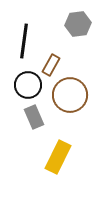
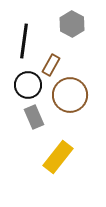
gray hexagon: moved 6 px left; rotated 25 degrees counterclockwise
yellow rectangle: rotated 12 degrees clockwise
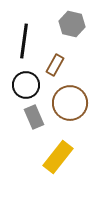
gray hexagon: rotated 15 degrees counterclockwise
brown rectangle: moved 4 px right
black circle: moved 2 px left
brown circle: moved 8 px down
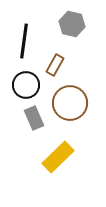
gray rectangle: moved 1 px down
yellow rectangle: rotated 8 degrees clockwise
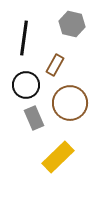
black line: moved 3 px up
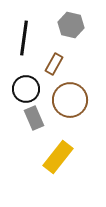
gray hexagon: moved 1 px left, 1 px down
brown rectangle: moved 1 px left, 1 px up
black circle: moved 4 px down
brown circle: moved 3 px up
yellow rectangle: rotated 8 degrees counterclockwise
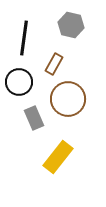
black circle: moved 7 px left, 7 px up
brown circle: moved 2 px left, 1 px up
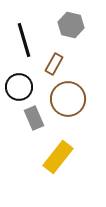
black line: moved 2 px down; rotated 24 degrees counterclockwise
black circle: moved 5 px down
